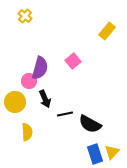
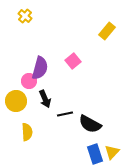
yellow circle: moved 1 px right, 1 px up
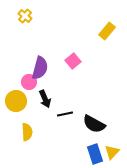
pink circle: moved 1 px down
black semicircle: moved 4 px right
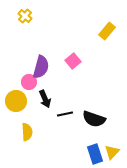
purple semicircle: moved 1 px right, 1 px up
black semicircle: moved 5 px up; rotated 10 degrees counterclockwise
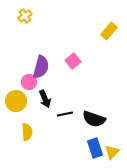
yellow cross: rotated 16 degrees clockwise
yellow rectangle: moved 2 px right
blue rectangle: moved 6 px up
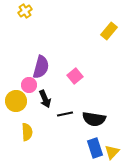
yellow cross: moved 5 px up
pink square: moved 2 px right, 15 px down
pink circle: moved 3 px down
black semicircle: rotated 10 degrees counterclockwise
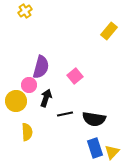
black arrow: moved 1 px right, 1 px up; rotated 138 degrees counterclockwise
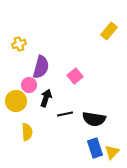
yellow cross: moved 6 px left, 33 px down; rotated 16 degrees clockwise
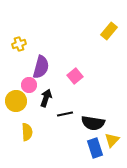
black semicircle: moved 1 px left, 4 px down
yellow triangle: moved 12 px up
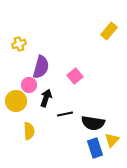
yellow semicircle: moved 2 px right, 1 px up
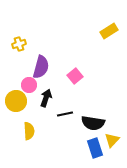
yellow rectangle: rotated 18 degrees clockwise
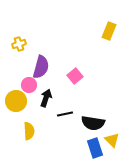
yellow rectangle: rotated 36 degrees counterclockwise
yellow triangle: rotated 28 degrees counterclockwise
